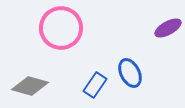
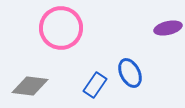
purple ellipse: rotated 16 degrees clockwise
gray diamond: rotated 9 degrees counterclockwise
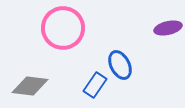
pink circle: moved 2 px right
blue ellipse: moved 10 px left, 8 px up
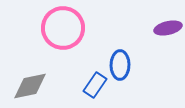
blue ellipse: rotated 28 degrees clockwise
gray diamond: rotated 18 degrees counterclockwise
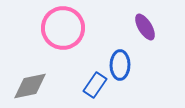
purple ellipse: moved 23 px left, 1 px up; rotated 72 degrees clockwise
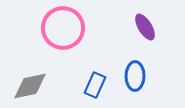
blue ellipse: moved 15 px right, 11 px down
blue rectangle: rotated 10 degrees counterclockwise
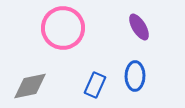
purple ellipse: moved 6 px left
